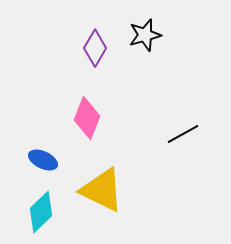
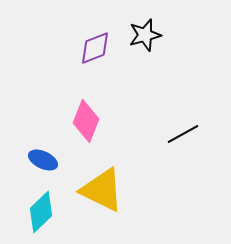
purple diamond: rotated 39 degrees clockwise
pink diamond: moved 1 px left, 3 px down
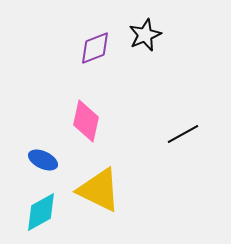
black star: rotated 8 degrees counterclockwise
pink diamond: rotated 9 degrees counterclockwise
yellow triangle: moved 3 px left
cyan diamond: rotated 15 degrees clockwise
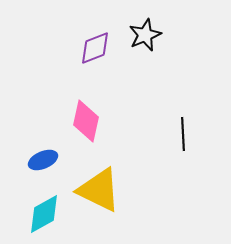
black line: rotated 64 degrees counterclockwise
blue ellipse: rotated 48 degrees counterclockwise
cyan diamond: moved 3 px right, 2 px down
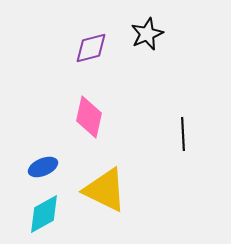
black star: moved 2 px right, 1 px up
purple diamond: moved 4 px left; rotated 6 degrees clockwise
pink diamond: moved 3 px right, 4 px up
blue ellipse: moved 7 px down
yellow triangle: moved 6 px right
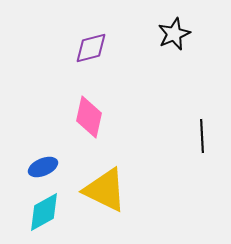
black star: moved 27 px right
black line: moved 19 px right, 2 px down
cyan diamond: moved 2 px up
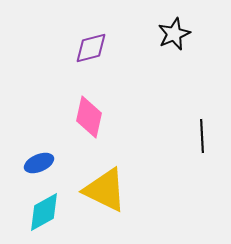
blue ellipse: moved 4 px left, 4 px up
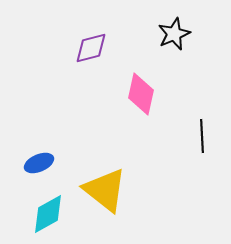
pink diamond: moved 52 px right, 23 px up
yellow triangle: rotated 12 degrees clockwise
cyan diamond: moved 4 px right, 2 px down
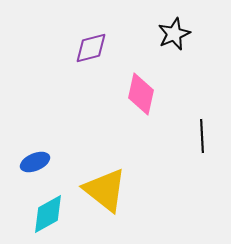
blue ellipse: moved 4 px left, 1 px up
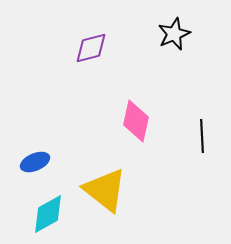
pink diamond: moved 5 px left, 27 px down
